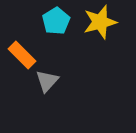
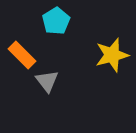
yellow star: moved 12 px right, 33 px down
gray triangle: rotated 20 degrees counterclockwise
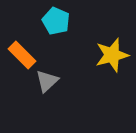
cyan pentagon: rotated 16 degrees counterclockwise
gray triangle: rotated 25 degrees clockwise
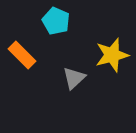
gray triangle: moved 27 px right, 3 px up
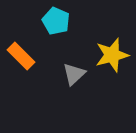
orange rectangle: moved 1 px left, 1 px down
gray triangle: moved 4 px up
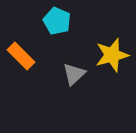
cyan pentagon: moved 1 px right
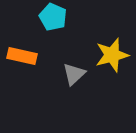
cyan pentagon: moved 4 px left, 4 px up
orange rectangle: moved 1 px right; rotated 32 degrees counterclockwise
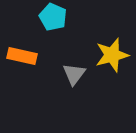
gray triangle: rotated 10 degrees counterclockwise
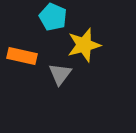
yellow star: moved 28 px left, 10 px up
gray triangle: moved 14 px left
